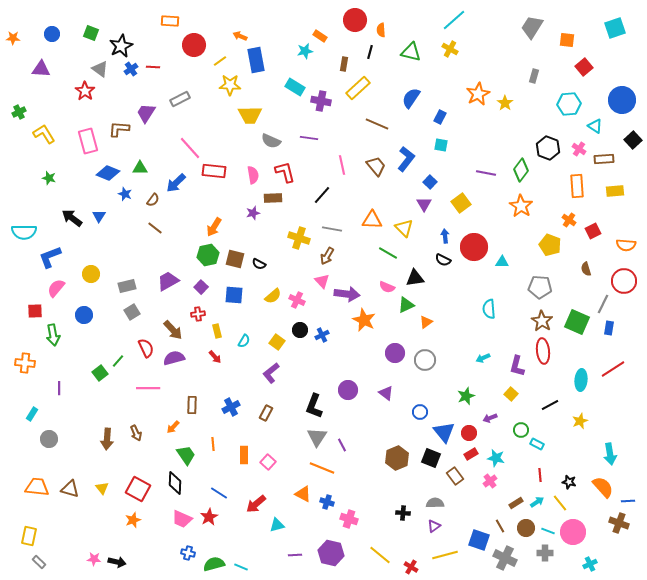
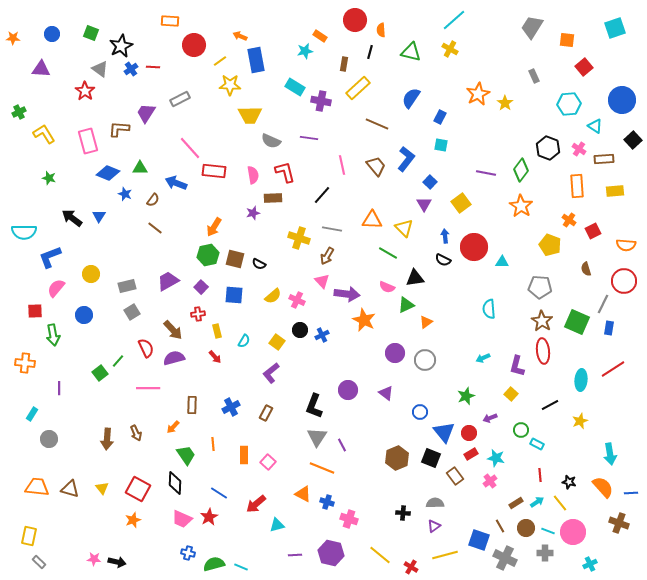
gray rectangle at (534, 76): rotated 40 degrees counterclockwise
blue arrow at (176, 183): rotated 65 degrees clockwise
blue line at (628, 501): moved 3 px right, 8 px up
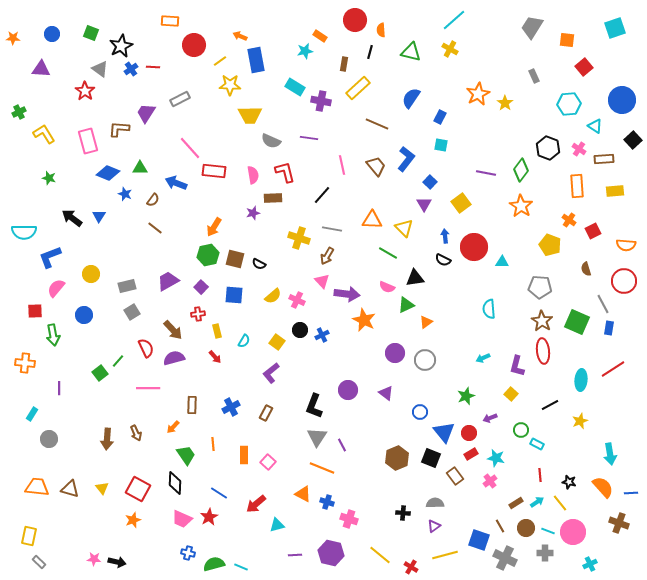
gray line at (603, 304): rotated 54 degrees counterclockwise
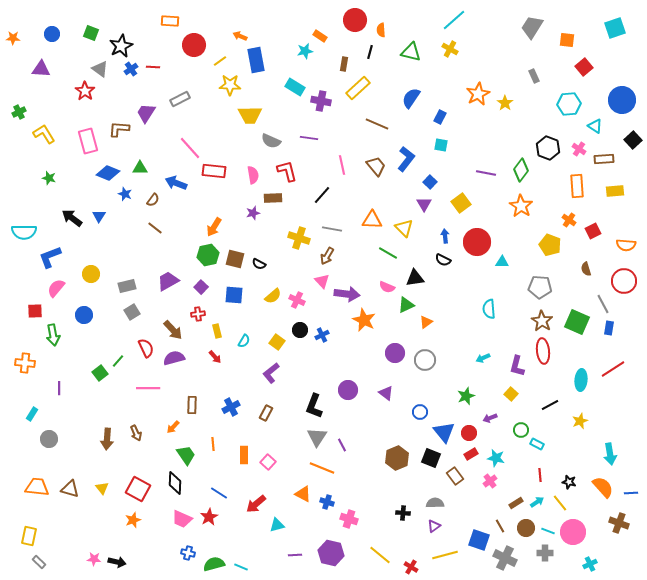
red L-shape at (285, 172): moved 2 px right, 1 px up
red circle at (474, 247): moved 3 px right, 5 px up
